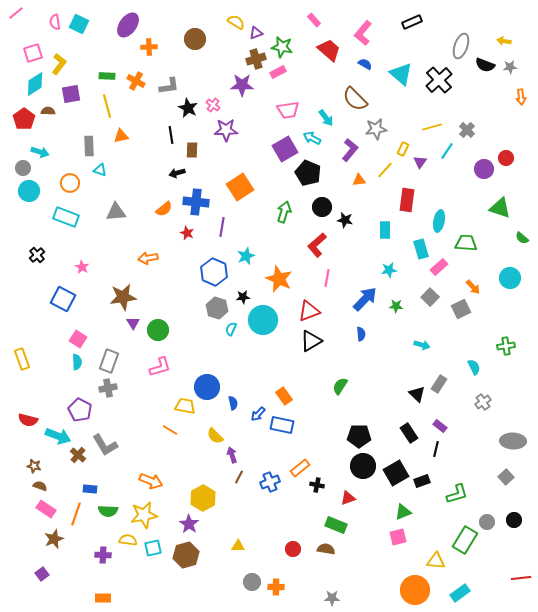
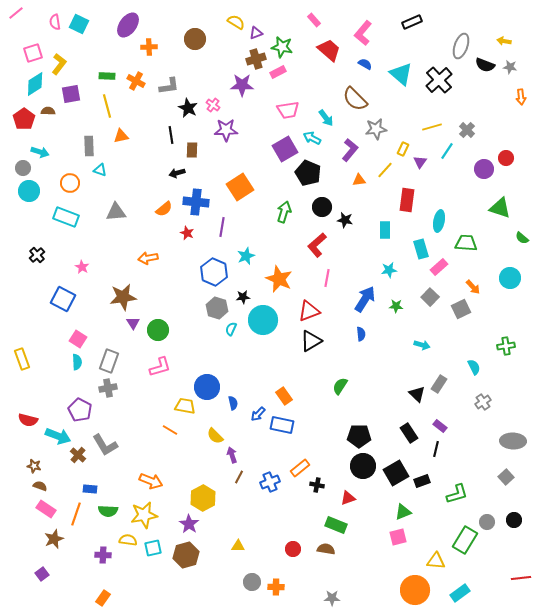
gray star at (510, 67): rotated 16 degrees clockwise
blue arrow at (365, 299): rotated 12 degrees counterclockwise
orange rectangle at (103, 598): rotated 56 degrees counterclockwise
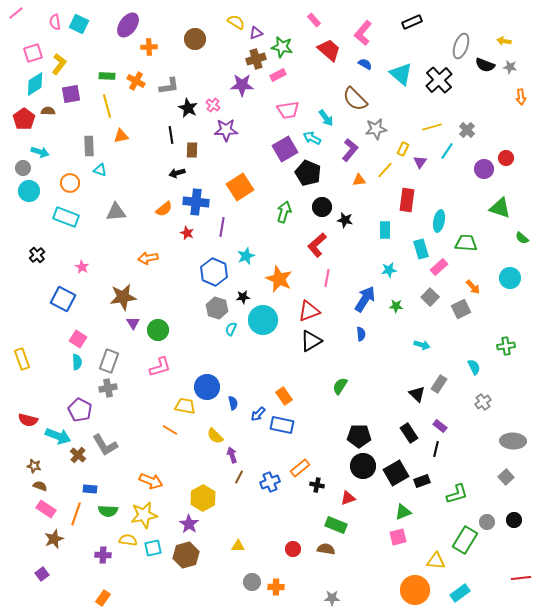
pink rectangle at (278, 72): moved 3 px down
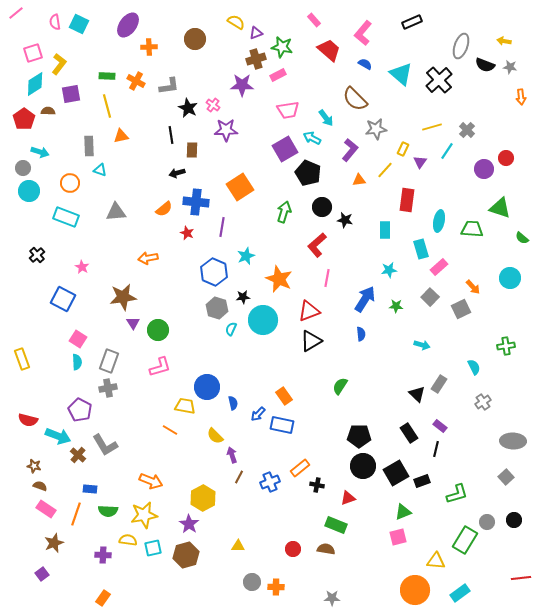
green trapezoid at (466, 243): moved 6 px right, 14 px up
brown star at (54, 539): moved 4 px down
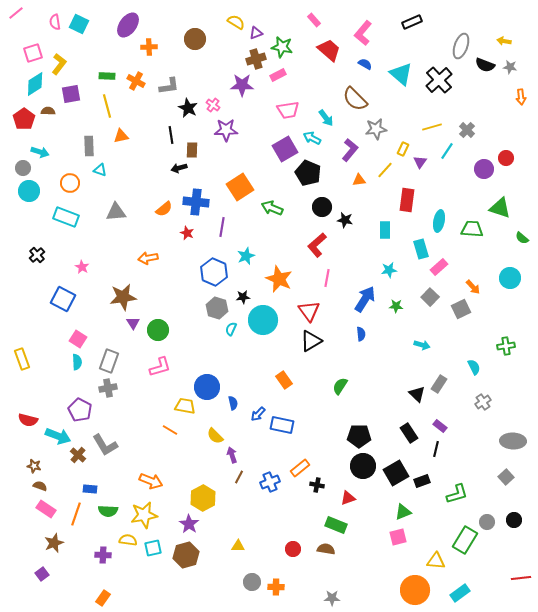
black arrow at (177, 173): moved 2 px right, 5 px up
green arrow at (284, 212): moved 12 px left, 4 px up; rotated 85 degrees counterclockwise
red triangle at (309, 311): rotated 45 degrees counterclockwise
orange rectangle at (284, 396): moved 16 px up
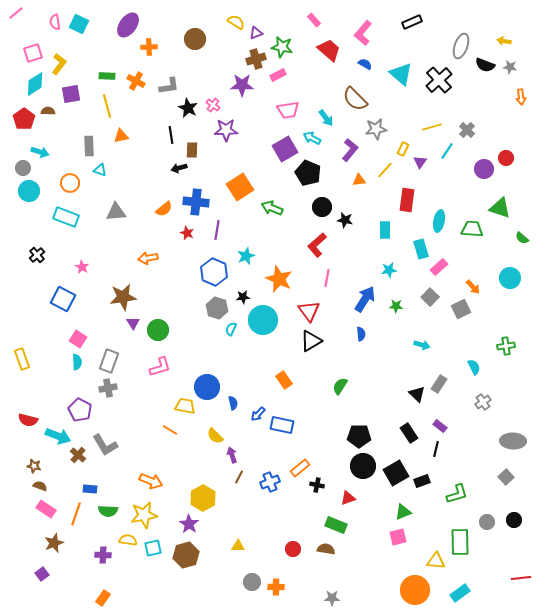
purple line at (222, 227): moved 5 px left, 3 px down
green rectangle at (465, 540): moved 5 px left, 2 px down; rotated 32 degrees counterclockwise
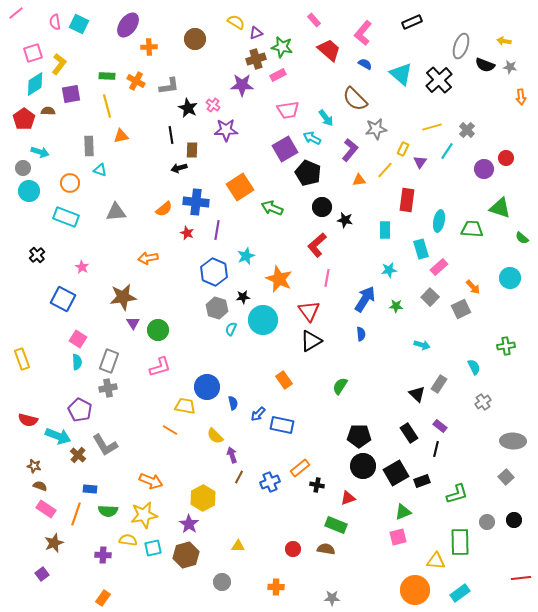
gray circle at (252, 582): moved 30 px left
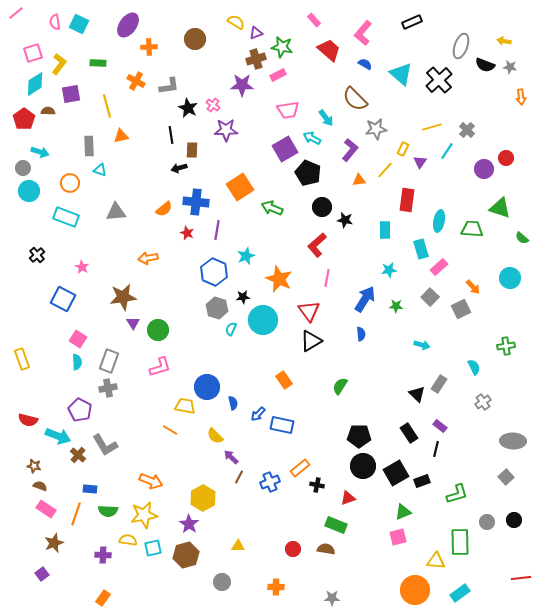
green rectangle at (107, 76): moved 9 px left, 13 px up
purple arrow at (232, 455): moved 1 px left, 2 px down; rotated 28 degrees counterclockwise
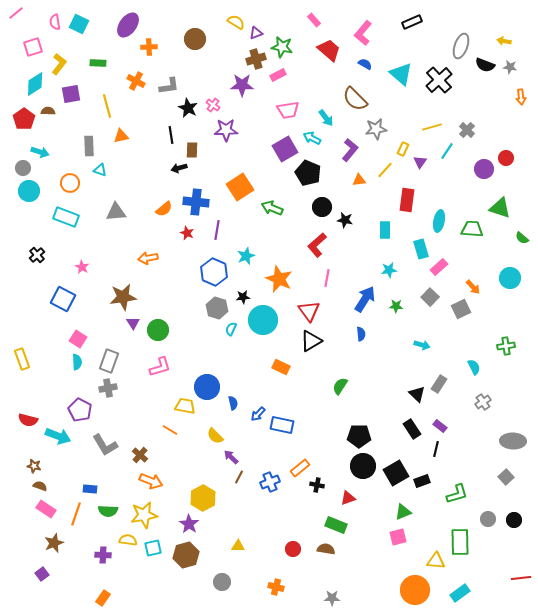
pink square at (33, 53): moved 6 px up
orange rectangle at (284, 380): moved 3 px left, 13 px up; rotated 30 degrees counterclockwise
black rectangle at (409, 433): moved 3 px right, 4 px up
brown cross at (78, 455): moved 62 px right
gray circle at (487, 522): moved 1 px right, 3 px up
orange cross at (276, 587): rotated 14 degrees clockwise
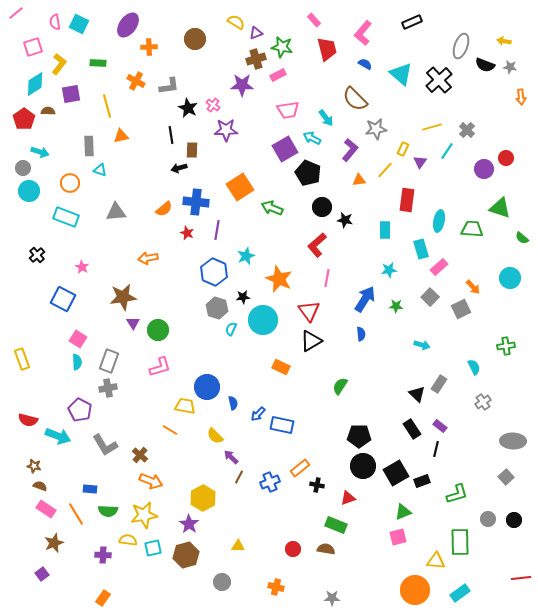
red trapezoid at (329, 50): moved 2 px left, 1 px up; rotated 35 degrees clockwise
orange line at (76, 514): rotated 50 degrees counterclockwise
